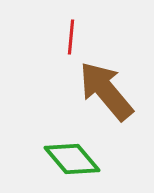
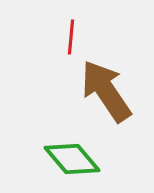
brown arrow: rotated 6 degrees clockwise
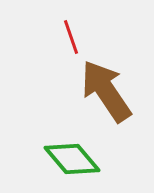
red line: rotated 24 degrees counterclockwise
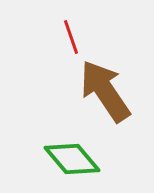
brown arrow: moved 1 px left
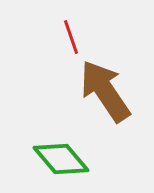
green diamond: moved 11 px left
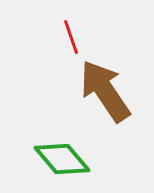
green diamond: moved 1 px right
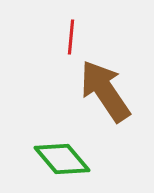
red line: rotated 24 degrees clockwise
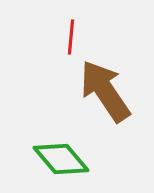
green diamond: moved 1 px left
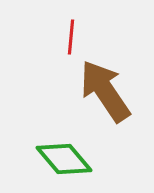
green diamond: moved 3 px right
